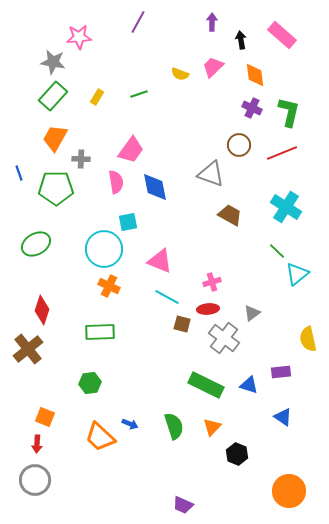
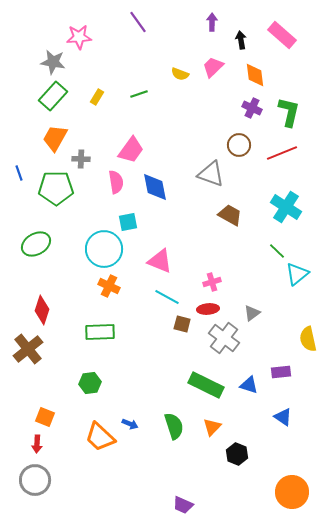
purple line at (138, 22): rotated 65 degrees counterclockwise
orange circle at (289, 491): moved 3 px right, 1 px down
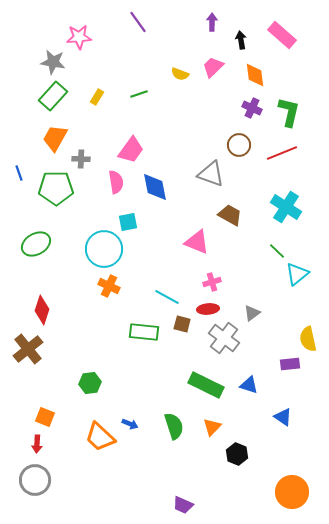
pink triangle at (160, 261): moved 37 px right, 19 px up
green rectangle at (100, 332): moved 44 px right; rotated 8 degrees clockwise
purple rectangle at (281, 372): moved 9 px right, 8 px up
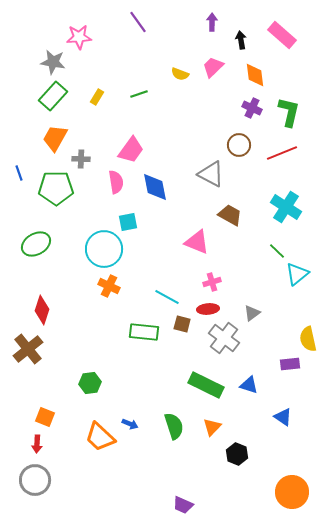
gray triangle at (211, 174): rotated 8 degrees clockwise
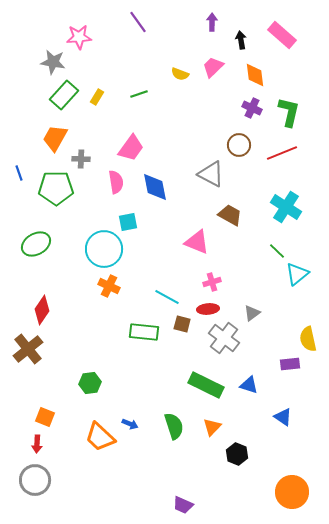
green rectangle at (53, 96): moved 11 px right, 1 px up
pink trapezoid at (131, 150): moved 2 px up
red diamond at (42, 310): rotated 16 degrees clockwise
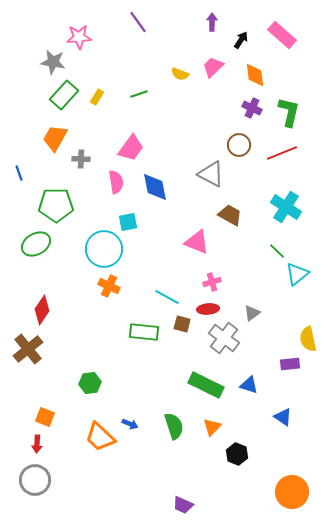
black arrow at (241, 40): rotated 42 degrees clockwise
green pentagon at (56, 188): moved 17 px down
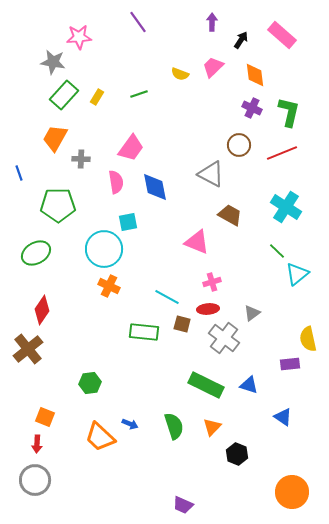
green pentagon at (56, 205): moved 2 px right
green ellipse at (36, 244): moved 9 px down
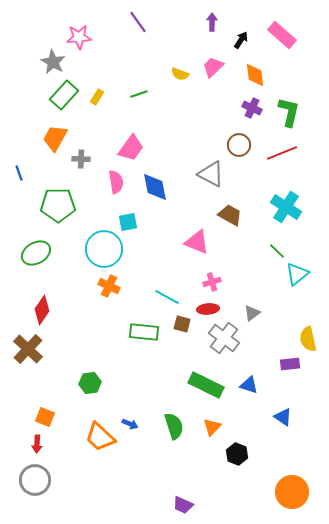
gray star at (53, 62): rotated 20 degrees clockwise
brown cross at (28, 349): rotated 8 degrees counterclockwise
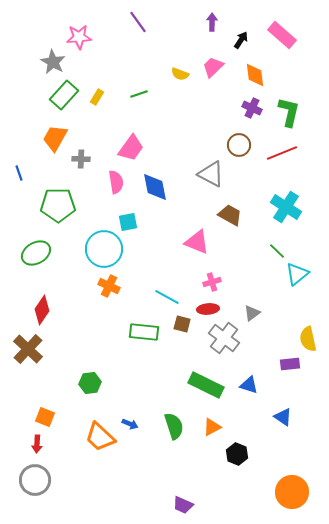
orange triangle at (212, 427): rotated 18 degrees clockwise
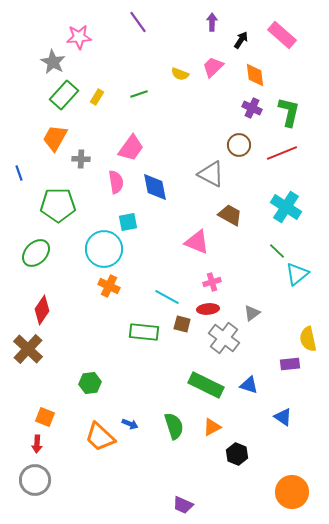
green ellipse at (36, 253): rotated 16 degrees counterclockwise
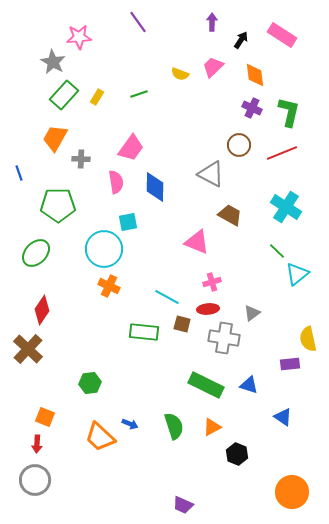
pink rectangle at (282, 35): rotated 8 degrees counterclockwise
blue diamond at (155, 187): rotated 12 degrees clockwise
gray cross at (224, 338): rotated 28 degrees counterclockwise
